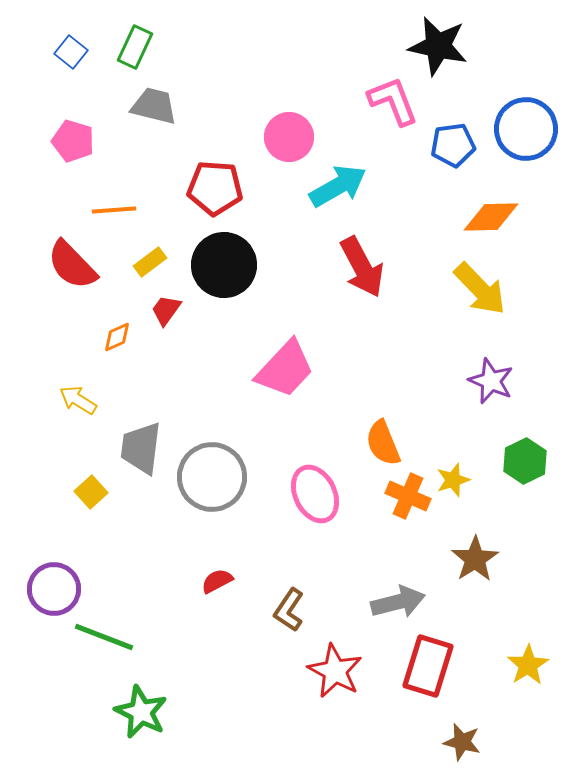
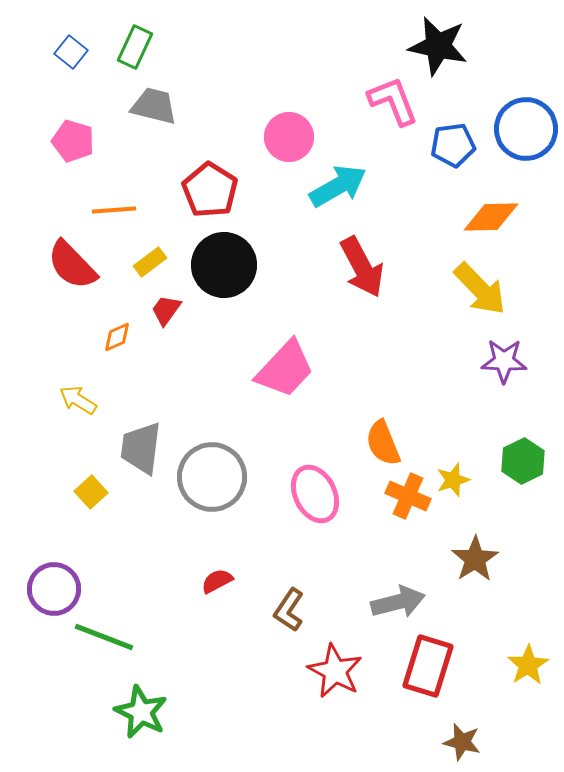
red pentagon at (215, 188): moved 5 px left, 2 px down; rotated 28 degrees clockwise
purple star at (491, 381): moved 13 px right, 20 px up; rotated 21 degrees counterclockwise
green hexagon at (525, 461): moved 2 px left
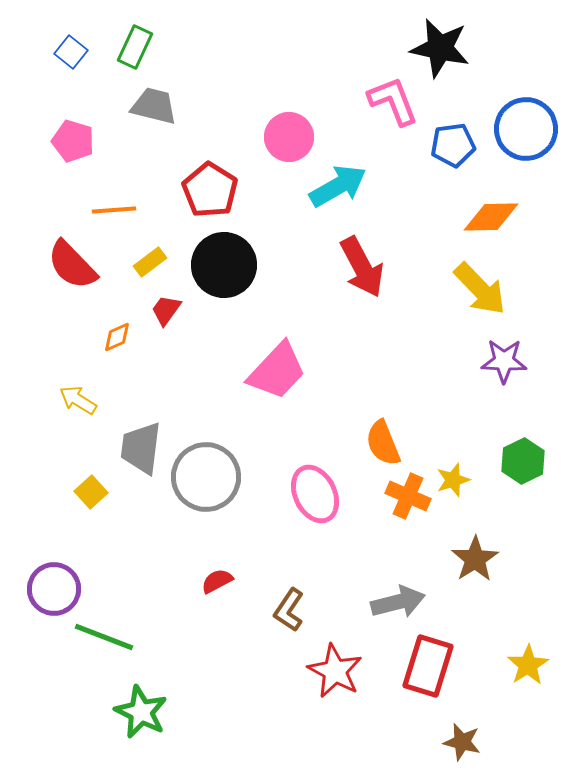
black star at (438, 46): moved 2 px right, 2 px down
pink trapezoid at (285, 369): moved 8 px left, 2 px down
gray circle at (212, 477): moved 6 px left
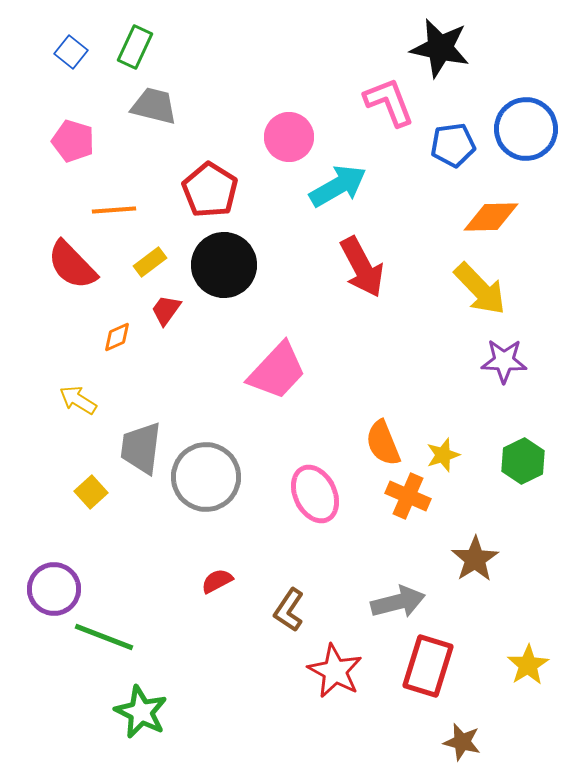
pink L-shape at (393, 101): moved 4 px left, 1 px down
yellow star at (453, 480): moved 10 px left, 25 px up
